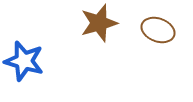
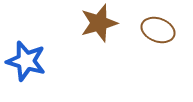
blue star: moved 2 px right
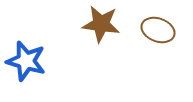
brown star: moved 2 px right, 1 px down; rotated 24 degrees clockwise
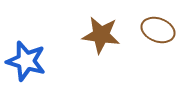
brown star: moved 11 px down
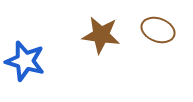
blue star: moved 1 px left
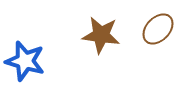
brown ellipse: moved 1 px up; rotated 68 degrees counterclockwise
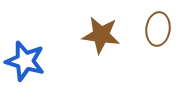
brown ellipse: rotated 36 degrees counterclockwise
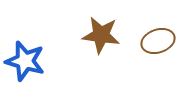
brown ellipse: moved 12 px down; rotated 64 degrees clockwise
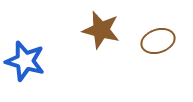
brown star: moved 5 px up; rotated 6 degrees clockwise
